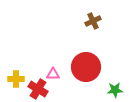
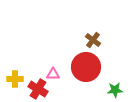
brown cross: moved 19 px down; rotated 28 degrees counterclockwise
yellow cross: moved 1 px left
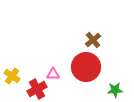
brown cross: rotated 14 degrees clockwise
yellow cross: moved 3 px left, 3 px up; rotated 35 degrees clockwise
red cross: moved 1 px left; rotated 30 degrees clockwise
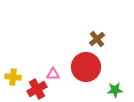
brown cross: moved 4 px right, 1 px up
yellow cross: moved 1 px right, 1 px down; rotated 28 degrees counterclockwise
